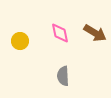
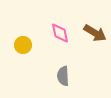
yellow circle: moved 3 px right, 4 px down
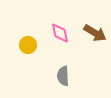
yellow circle: moved 5 px right
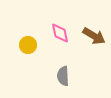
brown arrow: moved 1 px left, 3 px down
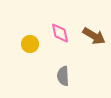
yellow circle: moved 2 px right, 1 px up
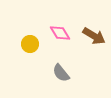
pink diamond: rotated 20 degrees counterclockwise
gray semicircle: moved 2 px left, 3 px up; rotated 36 degrees counterclockwise
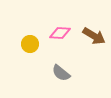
pink diamond: rotated 55 degrees counterclockwise
gray semicircle: rotated 12 degrees counterclockwise
